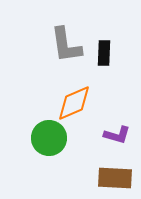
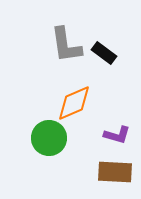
black rectangle: rotated 55 degrees counterclockwise
brown rectangle: moved 6 px up
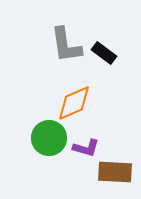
purple L-shape: moved 31 px left, 13 px down
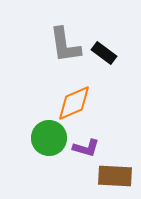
gray L-shape: moved 1 px left
brown rectangle: moved 4 px down
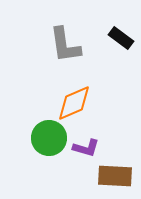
black rectangle: moved 17 px right, 15 px up
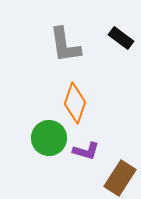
orange diamond: moved 1 px right; rotated 48 degrees counterclockwise
purple L-shape: moved 3 px down
brown rectangle: moved 5 px right, 2 px down; rotated 60 degrees counterclockwise
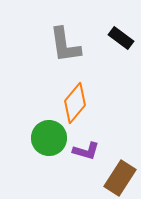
orange diamond: rotated 21 degrees clockwise
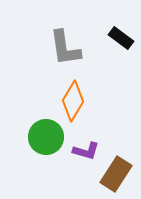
gray L-shape: moved 3 px down
orange diamond: moved 2 px left, 2 px up; rotated 9 degrees counterclockwise
green circle: moved 3 px left, 1 px up
brown rectangle: moved 4 px left, 4 px up
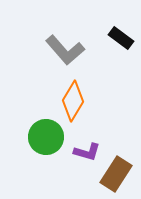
gray L-shape: moved 2 px down; rotated 33 degrees counterclockwise
purple L-shape: moved 1 px right, 1 px down
